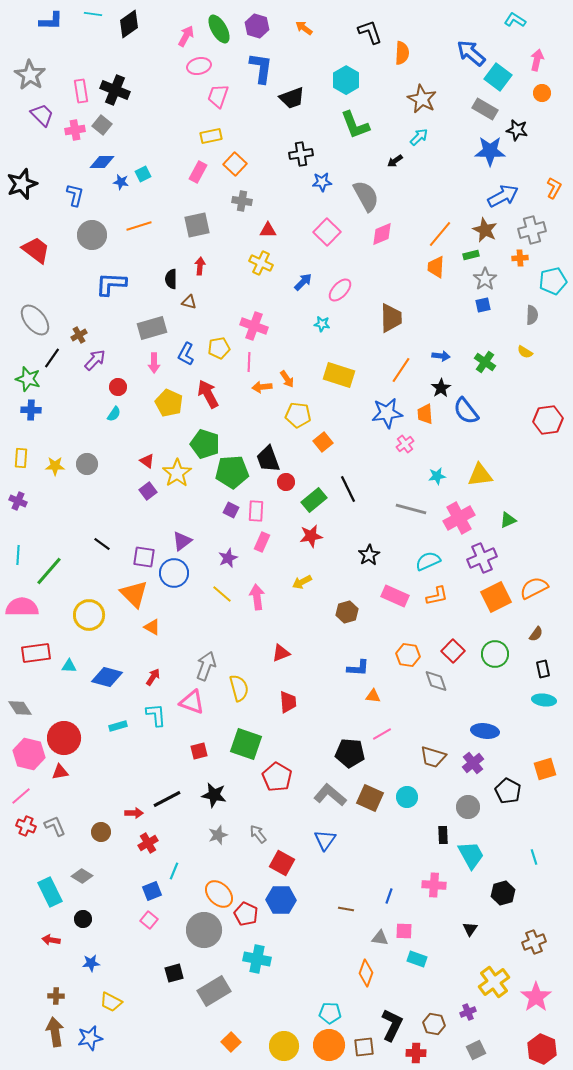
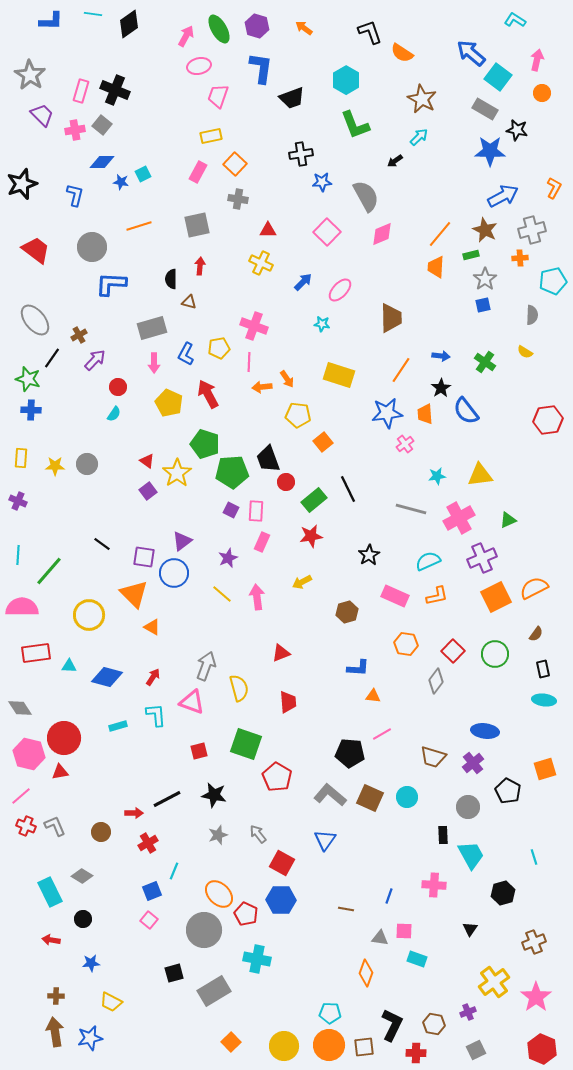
orange semicircle at (402, 53): rotated 120 degrees clockwise
pink rectangle at (81, 91): rotated 25 degrees clockwise
gray cross at (242, 201): moved 4 px left, 2 px up
gray circle at (92, 235): moved 12 px down
orange hexagon at (408, 655): moved 2 px left, 11 px up
gray diamond at (436, 681): rotated 55 degrees clockwise
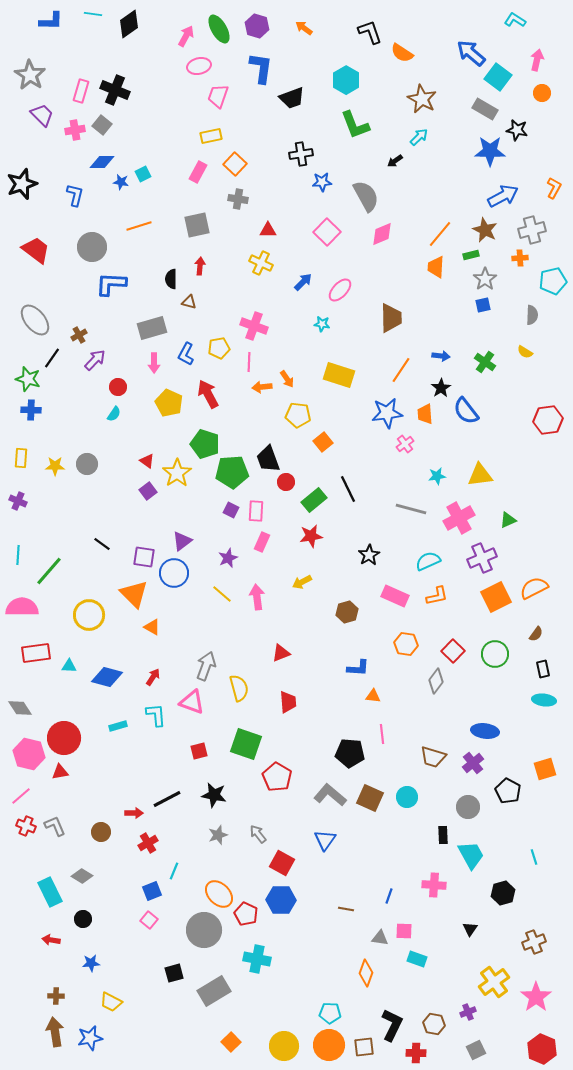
pink line at (382, 734): rotated 66 degrees counterclockwise
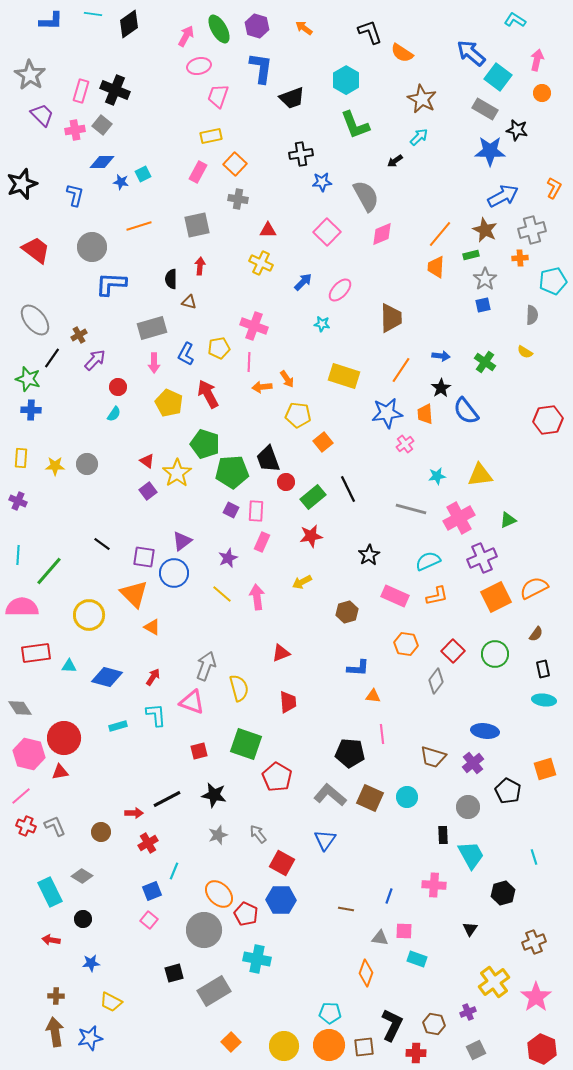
yellow rectangle at (339, 375): moved 5 px right, 1 px down
green rectangle at (314, 500): moved 1 px left, 3 px up
